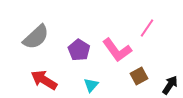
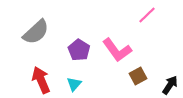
pink line: moved 13 px up; rotated 12 degrees clockwise
gray semicircle: moved 5 px up
brown square: moved 1 px left
red arrow: moved 3 px left; rotated 36 degrees clockwise
cyan triangle: moved 17 px left, 1 px up
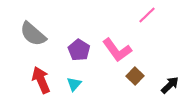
gray semicircle: moved 3 px left, 2 px down; rotated 84 degrees clockwise
brown square: moved 3 px left; rotated 18 degrees counterclockwise
black arrow: rotated 12 degrees clockwise
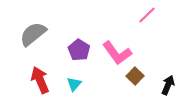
gray semicircle: rotated 100 degrees clockwise
pink L-shape: moved 3 px down
red arrow: moved 1 px left
black arrow: moved 2 px left; rotated 24 degrees counterclockwise
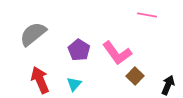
pink line: rotated 54 degrees clockwise
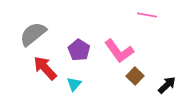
pink L-shape: moved 2 px right, 2 px up
red arrow: moved 5 px right, 12 px up; rotated 20 degrees counterclockwise
black arrow: moved 1 px left; rotated 24 degrees clockwise
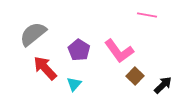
black arrow: moved 4 px left
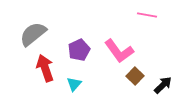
purple pentagon: rotated 15 degrees clockwise
red arrow: rotated 24 degrees clockwise
